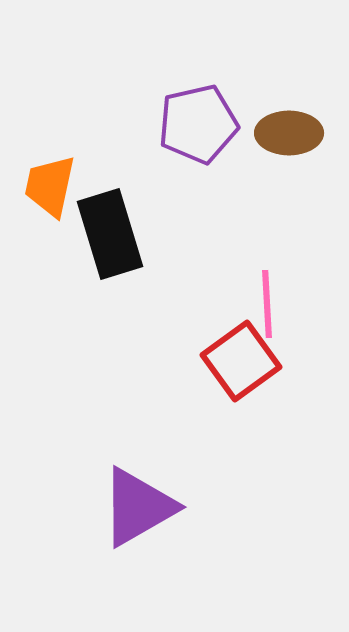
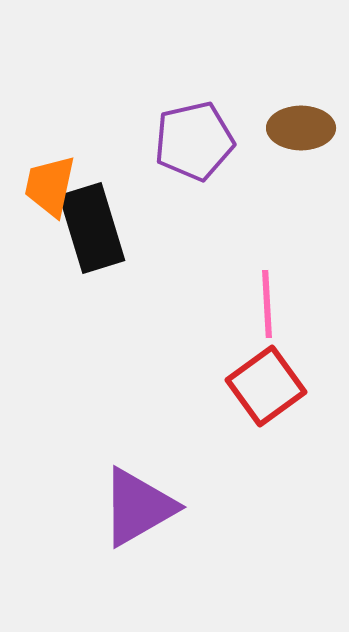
purple pentagon: moved 4 px left, 17 px down
brown ellipse: moved 12 px right, 5 px up
black rectangle: moved 18 px left, 6 px up
red square: moved 25 px right, 25 px down
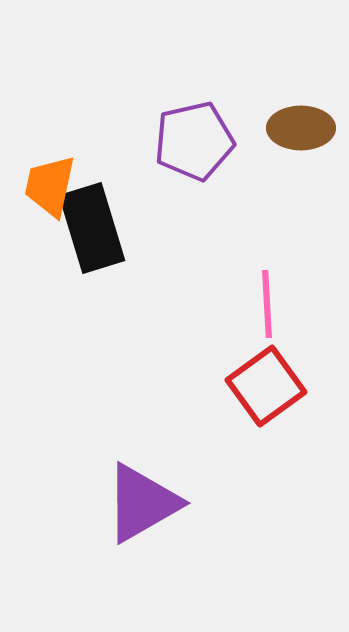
purple triangle: moved 4 px right, 4 px up
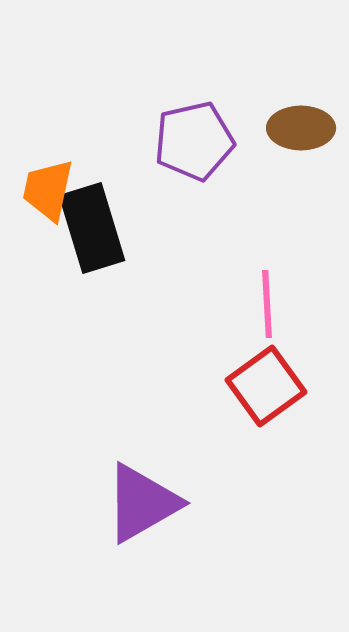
orange trapezoid: moved 2 px left, 4 px down
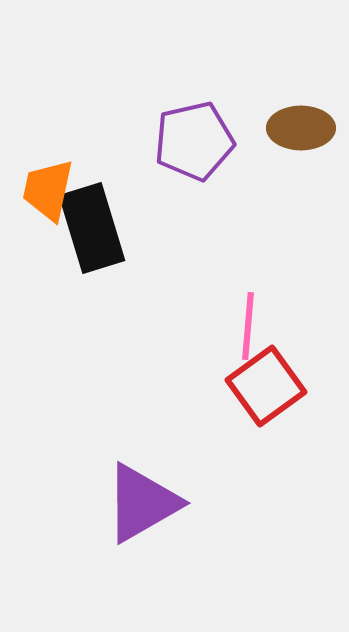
pink line: moved 19 px left, 22 px down; rotated 8 degrees clockwise
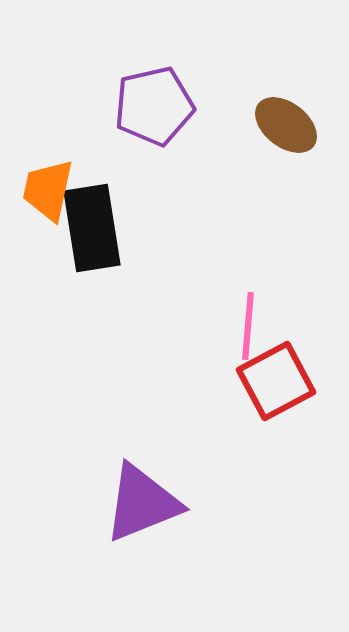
brown ellipse: moved 15 px left, 3 px up; rotated 38 degrees clockwise
purple pentagon: moved 40 px left, 35 px up
black rectangle: rotated 8 degrees clockwise
red square: moved 10 px right, 5 px up; rotated 8 degrees clockwise
purple triangle: rotated 8 degrees clockwise
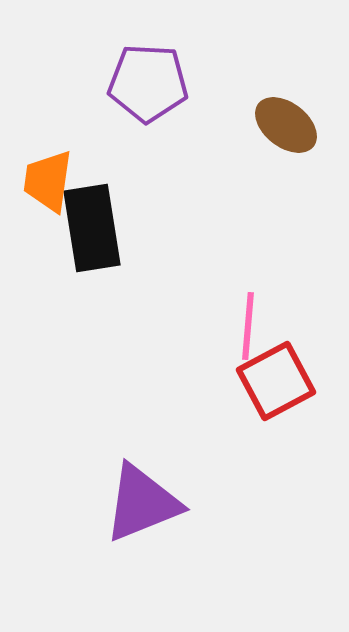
purple pentagon: moved 6 px left, 23 px up; rotated 16 degrees clockwise
orange trapezoid: moved 9 px up; rotated 4 degrees counterclockwise
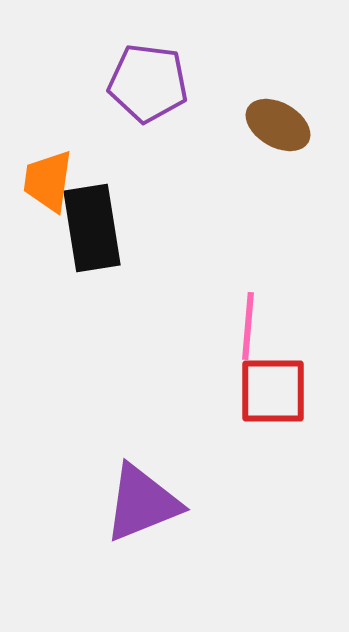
purple pentagon: rotated 4 degrees clockwise
brown ellipse: moved 8 px left; rotated 8 degrees counterclockwise
red square: moved 3 px left, 10 px down; rotated 28 degrees clockwise
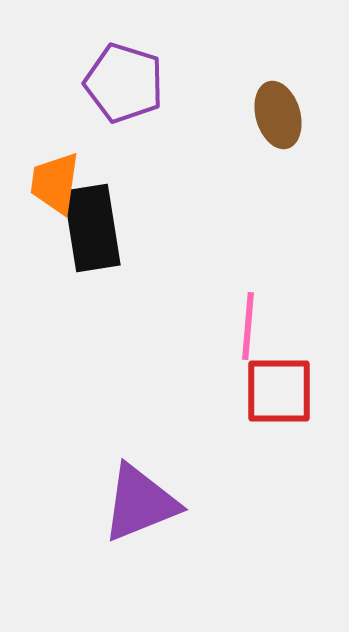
purple pentagon: moved 24 px left; rotated 10 degrees clockwise
brown ellipse: moved 10 px up; rotated 44 degrees clockwise
orange trapezoid: moved 7 px right, 2 px down
red square: moved 6 px right
purple triangle: moved 2 px left
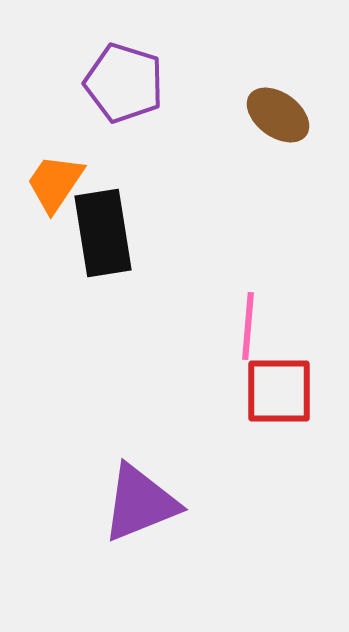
brown ellipse: rotated 38 degrees counterclockwise
orange trapezoid: rotated 26 degrees clockwise
black rectangle: moved 11 px right, 5 px down
